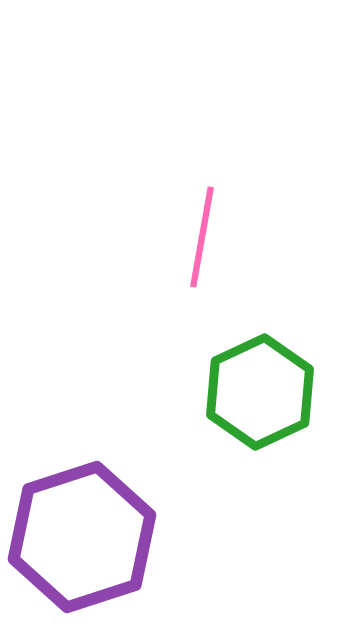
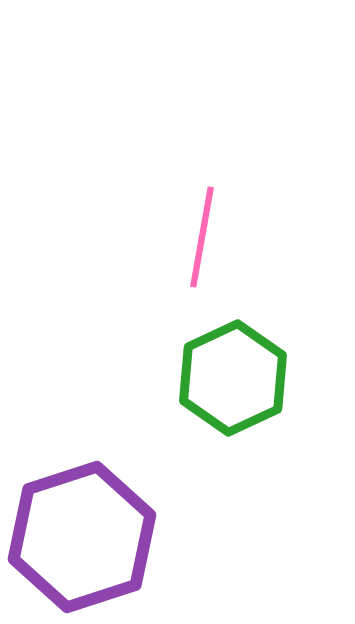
green hexagon: moved 27 px left, 14 px up
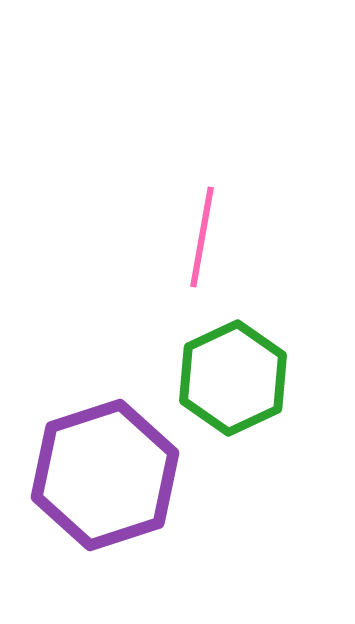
purple hexagon: moved 23 px right, 62 px up
